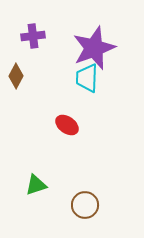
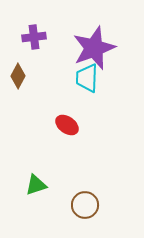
purple cross: moved 1 px right, 1 px down
brown diamond: moved 2 px right
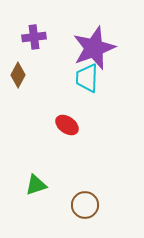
brown diamond: moved 1 px up
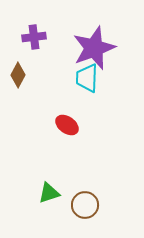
green triangle: moved 13 px right, 8 px down
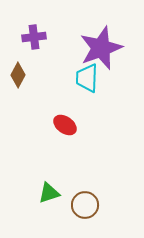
purple star: moved 7 px right
red ellipse: moved 2 px left
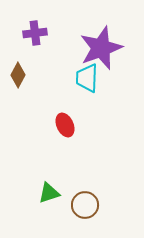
purple cross: moved 1 px right, 4 px up
red ellipse: rotated 30 degrees clockwise
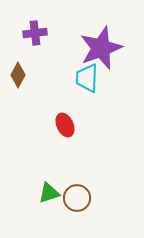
brown circle: moved 8 px left, 7 px up
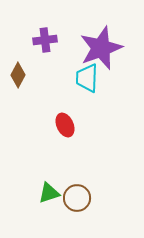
purple cross: moved 10 px right, 7 px down
